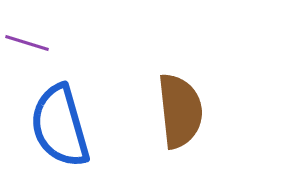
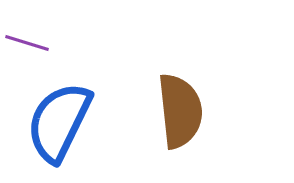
blue semicircle: moved 1 px left, 4 px up; rotated 42 degrees clockwise
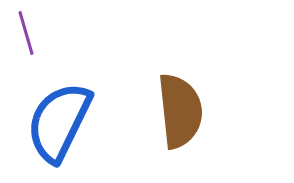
purple line: moved 1 px left, 10 px up; rotated 57 degrees clockwise
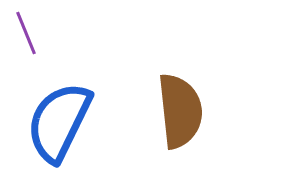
purple line: rotated 6 degrees counterclockwise
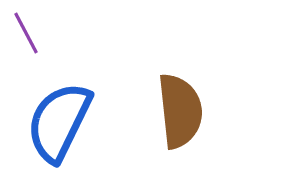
purple line: rotated 6 degrees counterclockwise
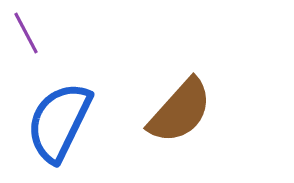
brown semicircle: rotated 48 degrees clockwise
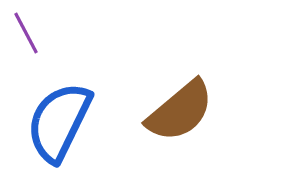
brown semicircle: rotated 8 degrees clockwise
